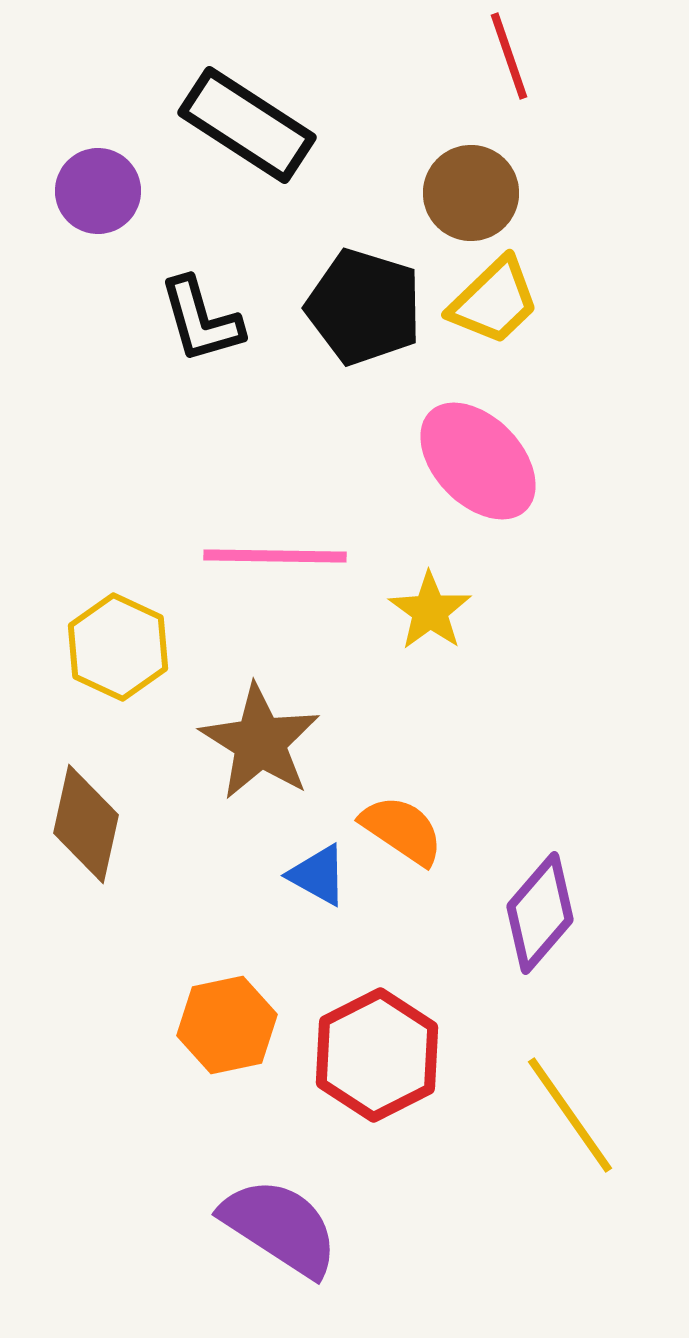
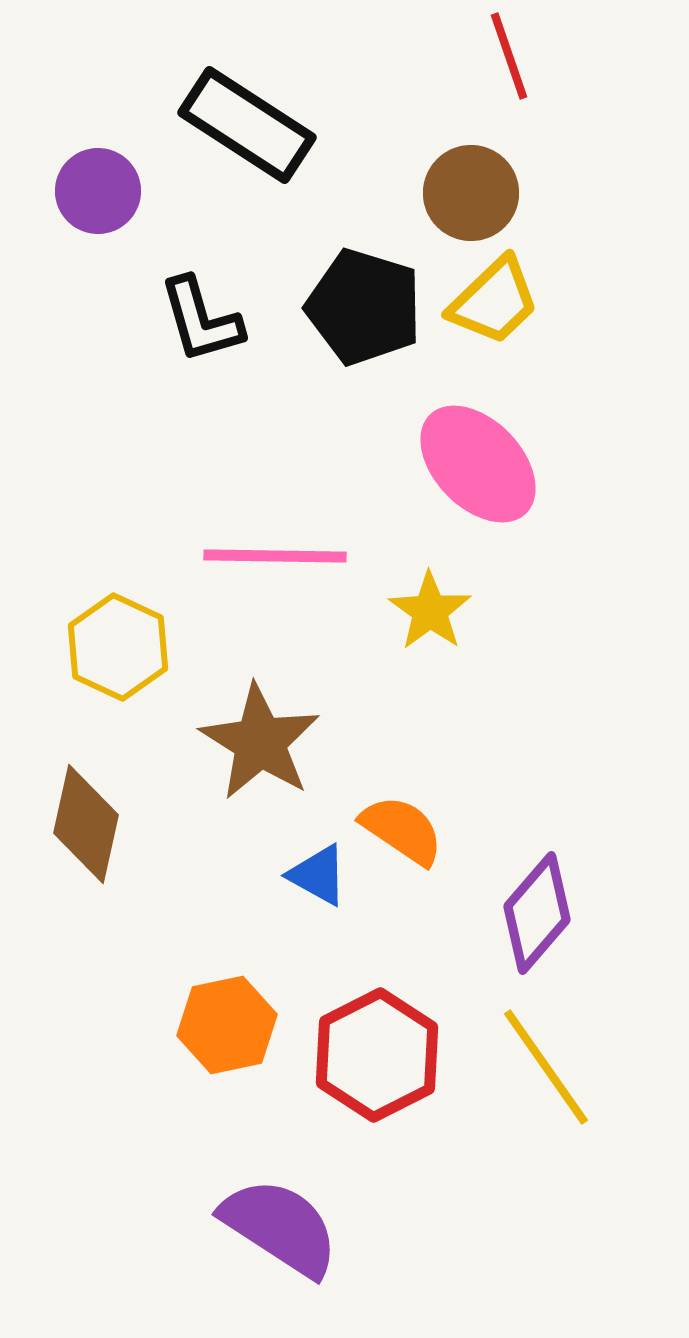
pink ellipse: moved 3 px down
purple diamond: moved 3 px left
yellow line: moved 24 px left, 48 px up
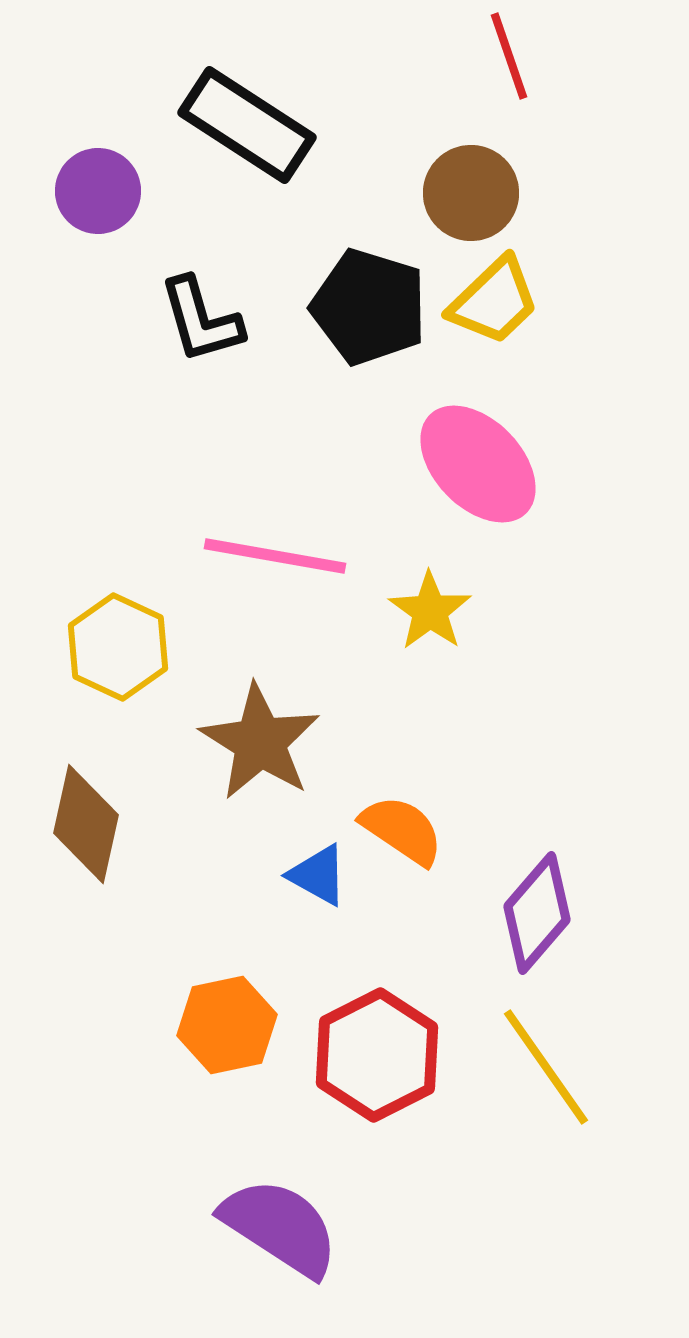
black pentagon: moved 5 px right
pink line: rotated 9 degrees clockwise
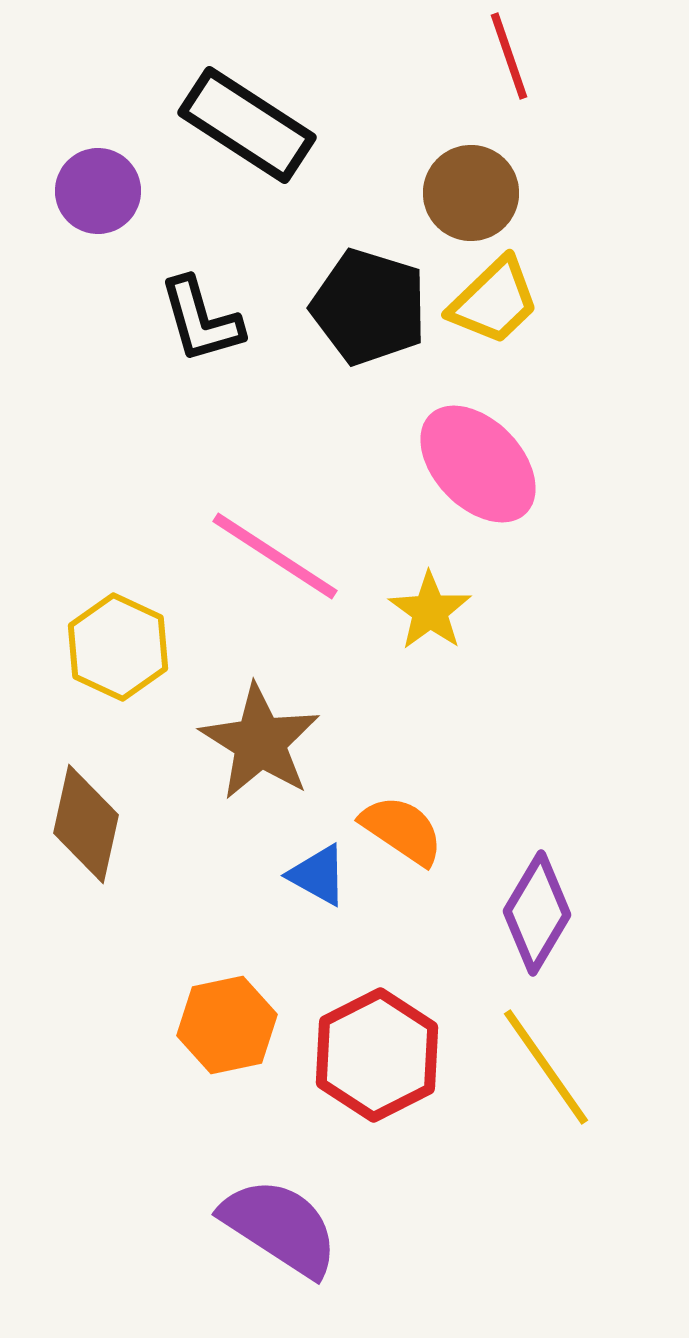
pink line: rotated 23 degrees clockwise
purple diamond: rotated 10 degrees counterclockwise
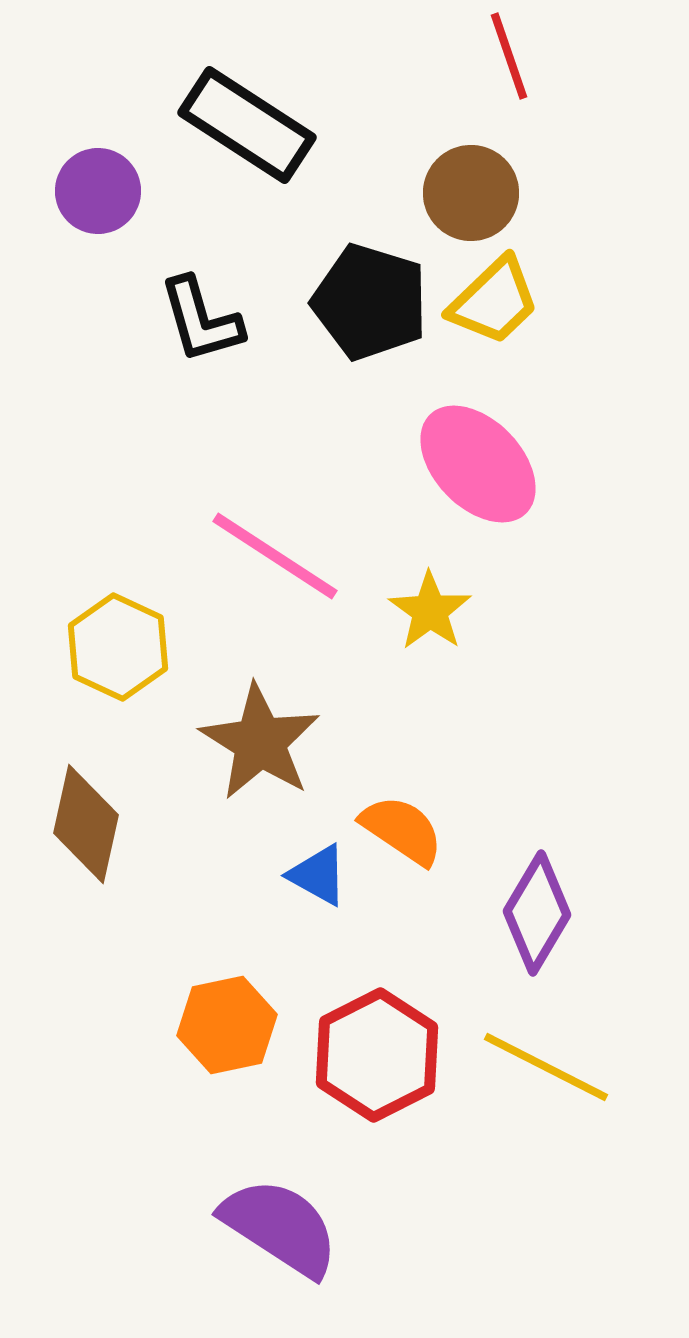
black pentagon: moved 1 px right, 5 px up
yellow line: rotated 28 degrees counterclockwise
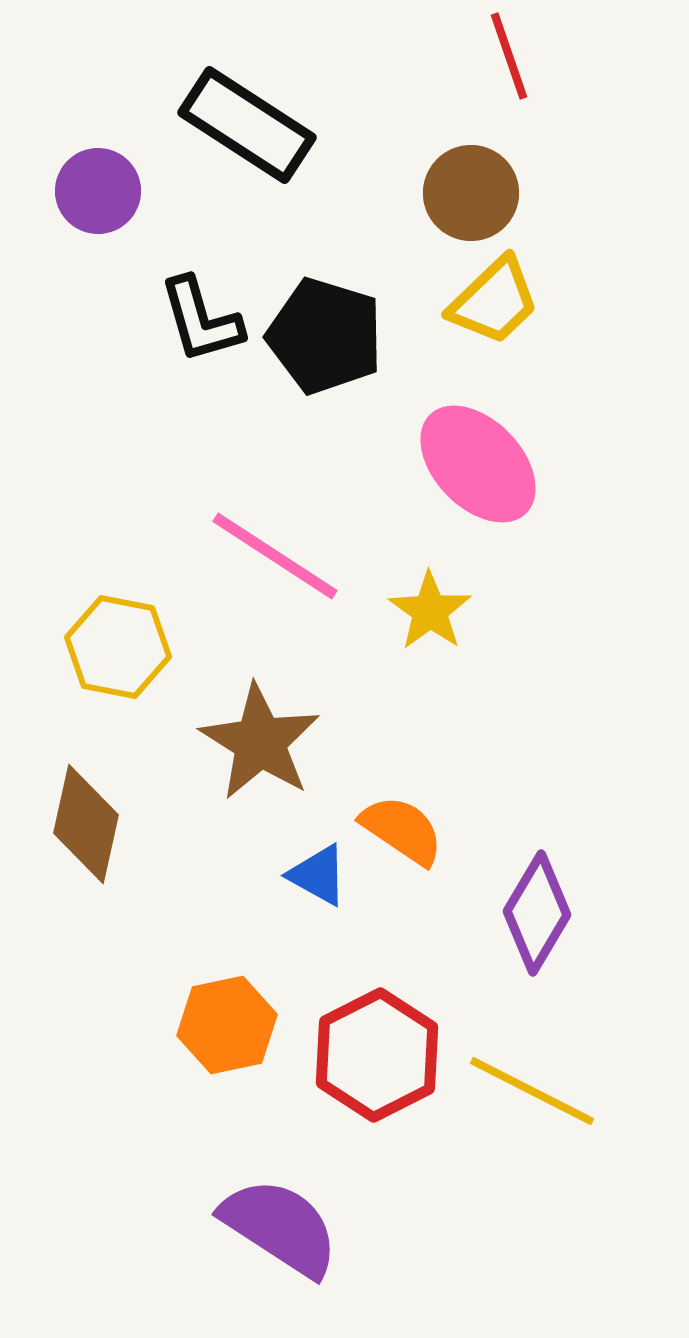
black pentagon: moved 45 px left, 34 px down
yellow hexagon: rotated 14 degrees counterclockwise
yellow line: moved 14 px left, 24 px down
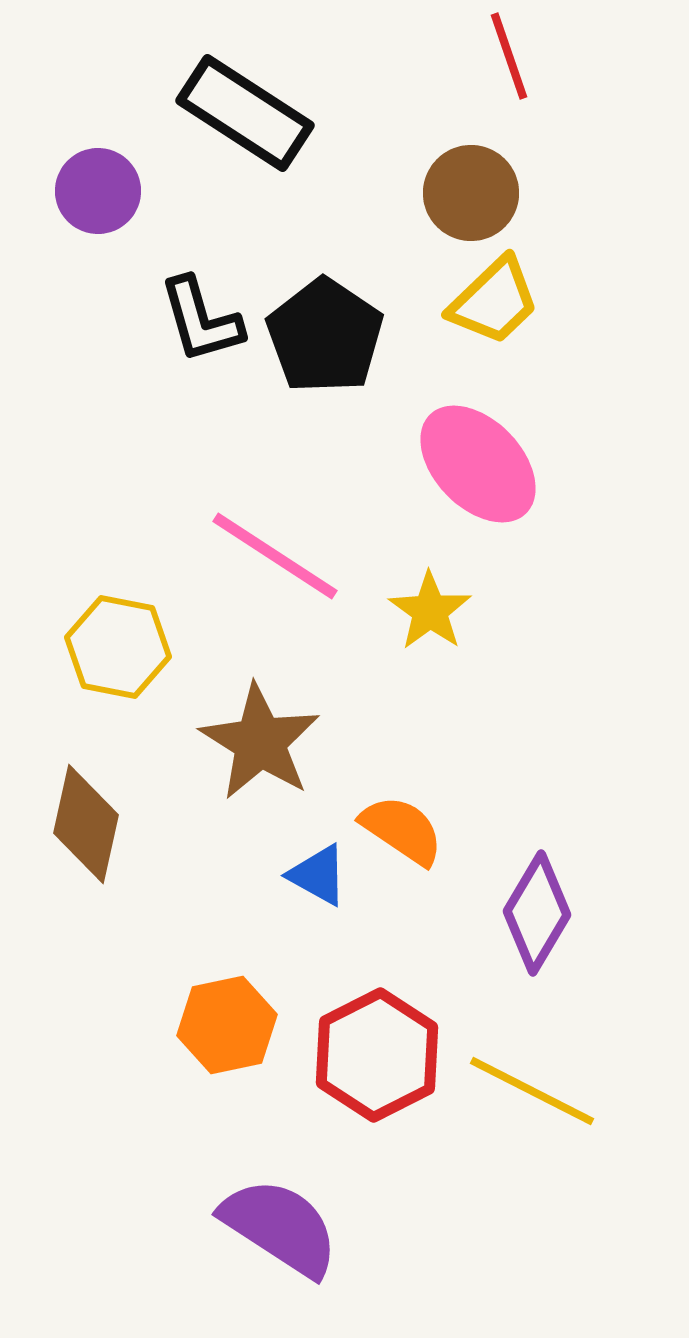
black rectangle: moved 2 px left, 12 px up
black pentagon: rotated 17 degrees clockwise
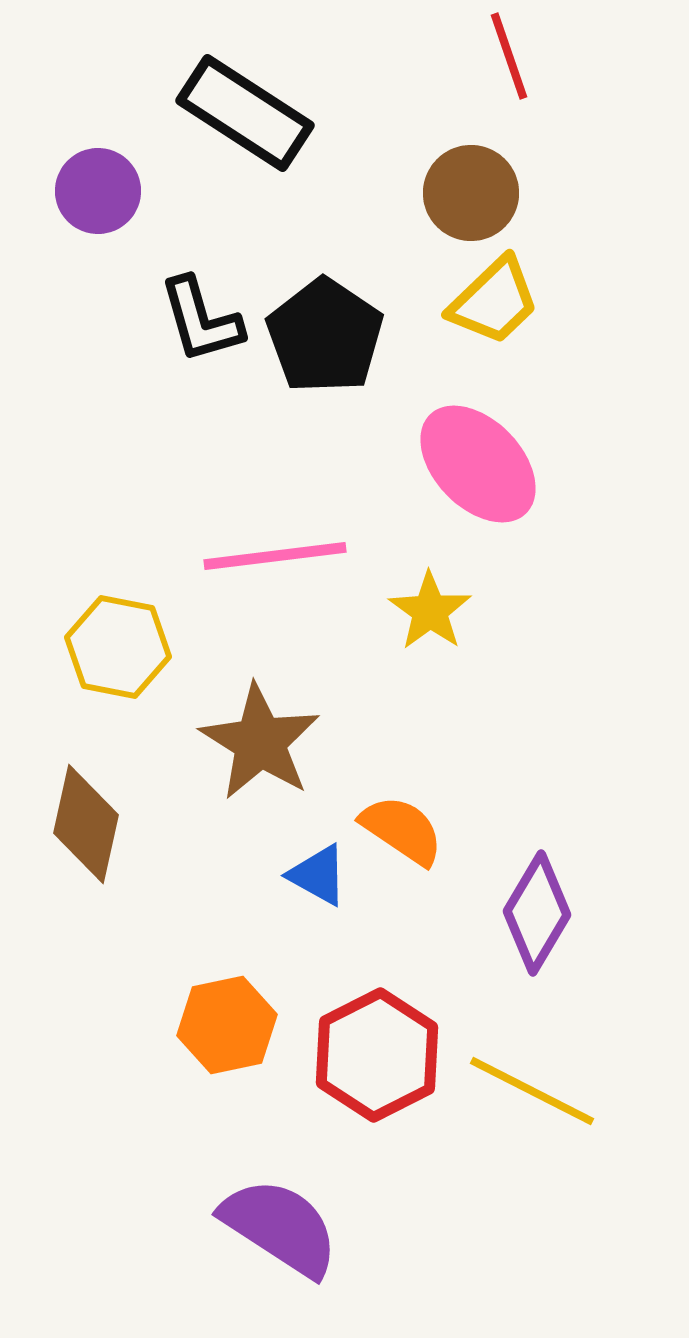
pink line: rotated 40 degrees counterclockwise
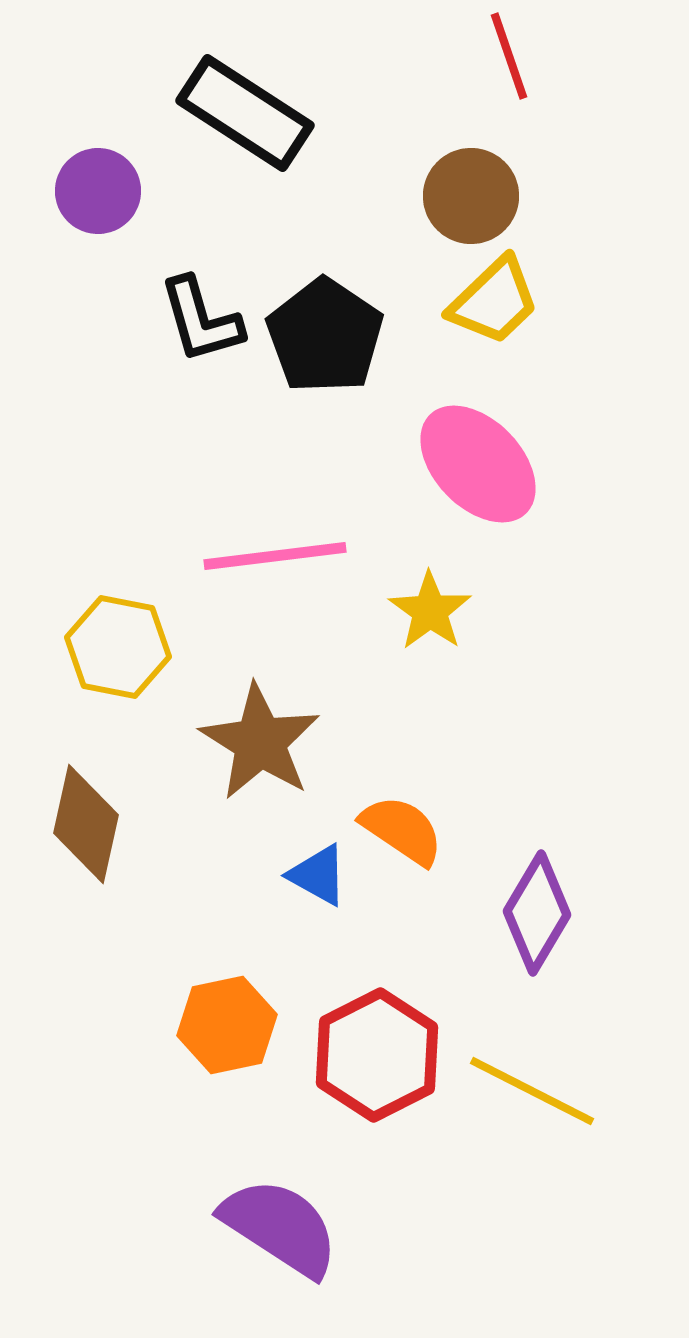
brown circle: moved 3 px down
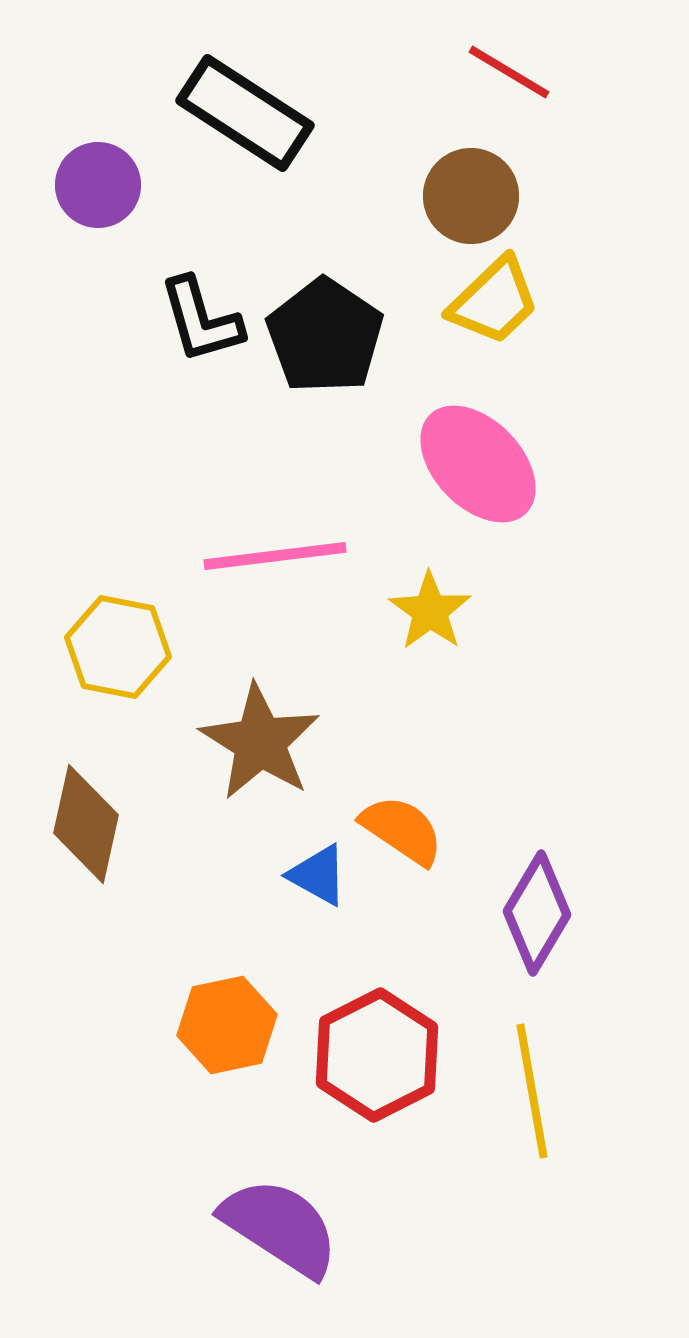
red line: moved 16 px down; rotated 40 degrees counterclockwise
purple circle: moved 6 px up
yellow line: rotated 53 degrees clockwise
